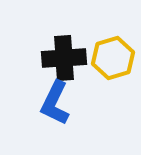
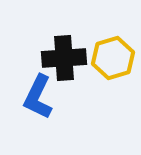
blue L-shape: moved 17 px left, 6 px up
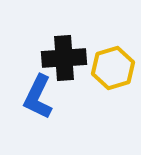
yellow hexagon: moved 10 px down
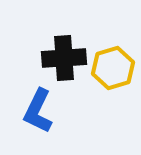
blue L-shape: moved 14 px down
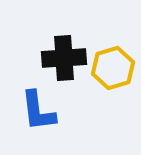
blue L-shape: rotated 33 degrees counterclockwise
